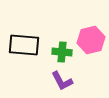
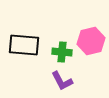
pink hexagon: moved 1 px down
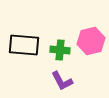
green cross: moved 2 px left, 2 px up
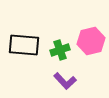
green cross: rotated 24 degrees counterclockwise
purple L-shape: moved 3 px right; rotated 15 degrees counterclockwise
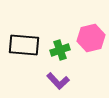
pink hexagon: moved 3 px up
purple L-shape: moved 7 px left
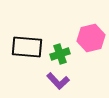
black rectangle: moved 3 px right, 2 px down
green cross: moved 4 px down
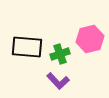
pink hexagon: moved 1 px left, 1 px down
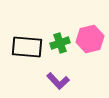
green cross: moved 11 px up
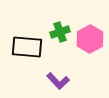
pink hexagon: rotated 16 degrees counterclockwise
green cross: moved 11 px up
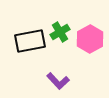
green cross: rotated 12 degrees counterclockwise
black rectangle: moved 3 px right, 6 px up; rotated 16 degrees counterclockwise
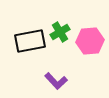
pink hexagon: moved 2 px down; rotated 24 degrees clockwise
purple L-shape: moved 2 px left
